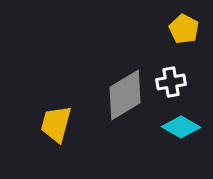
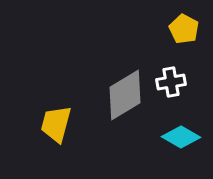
cyan diamond: moved 10 px down
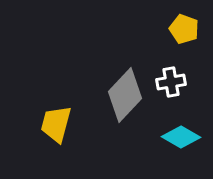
yellow pentagon: rotated 8 degrees counterclockwise
gray diamond: rotated 16 degrees counterclockwise
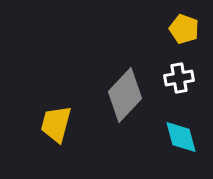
white cross: moved 8 px right, 4 px up
cyan diamond: rotated 45 degrees clockwise
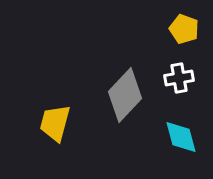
yellow trapezoid: moved 1 px left, 1 px up
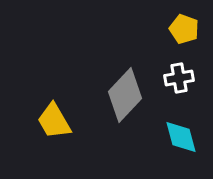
yellow trapezoid: moved 1 px left, 2 px up; rotated 45 degrees counterclockwise
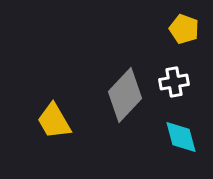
white cross: moved 5 px left, 4 px down
